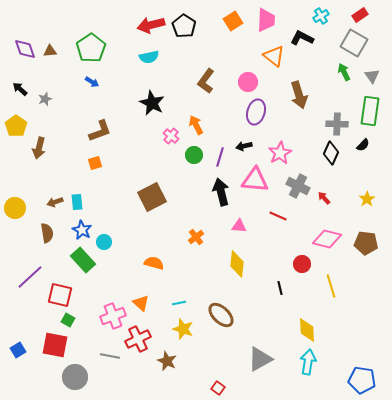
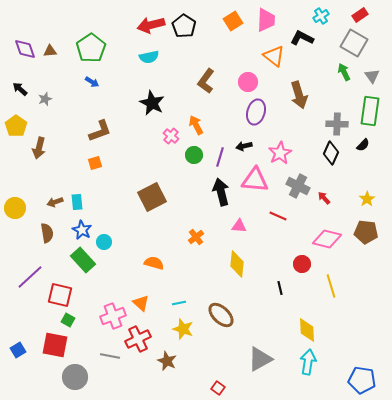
brown pentagon at (366, 243): moved 11 px up
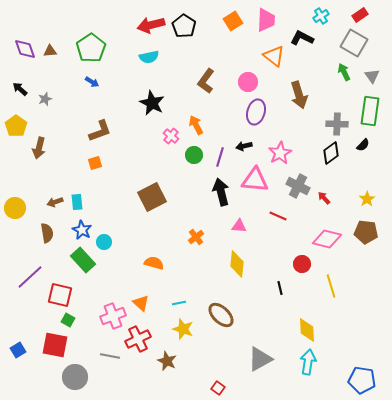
black diamond at (331, 153): rotated 30 degrees clockwise
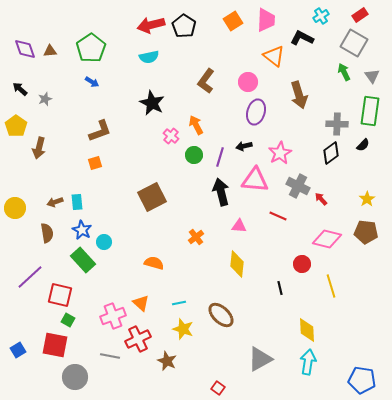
red arrow at (324, 198): moved 3 px left, 1 px down
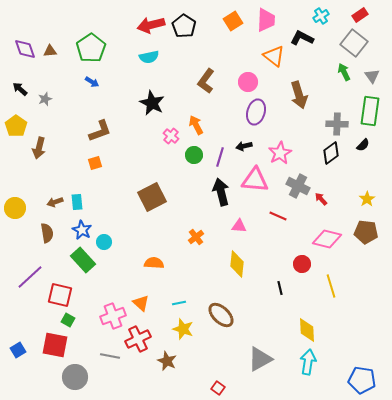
gray square at (354, 43): rotated 8 degrees clockwise
orange semicircle at (154, 263): rotated 12 degrees counterclockwise
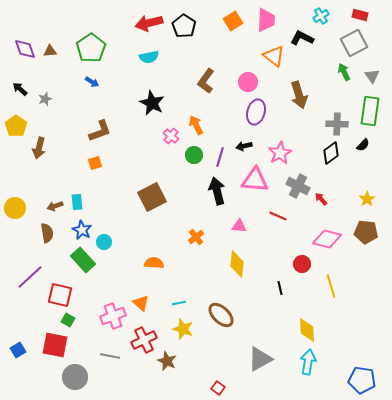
red rectangle at (360, 15): rotated 49 degrees clockwise
red arrow at (151, 25): moved 2 px left, 2 px up
gray square at (354, 43): rotated 24 degrees clockwise
black arrow at (221, 192): moved 4 px left, 1 px up
brown arrow at (55, 202): moved 4 px down
red cross at (138, 339): moved 6 px right, 1 px down
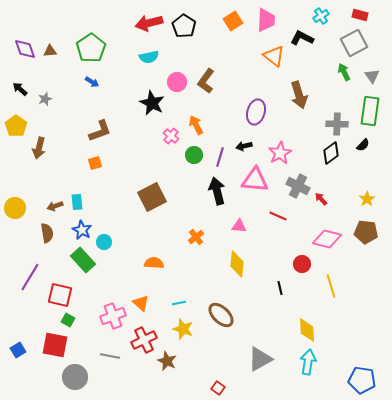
pink circle at (248, 82): moved 71 px left
purple line at (30, 277): rotated 16 degrees counterclockwise
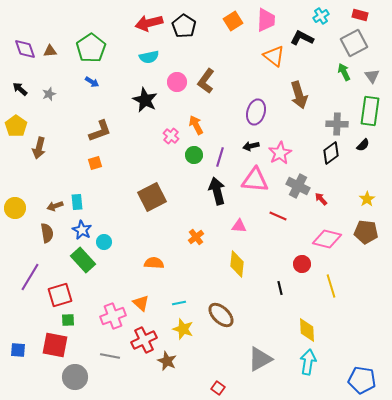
gray star at (45, 99): moved 4 px right, 5 px up
black star at (152, 103): moved 7 px left, 3 px up
black arrow at (244, 146): moved 7 px right
red square at (60, 295): rotated 30 degrees counterclockwise
green square at (68, 320): rotated 32 degrees counterclockwise
blue square at (18, 350): rotated 35 degrees clockwise
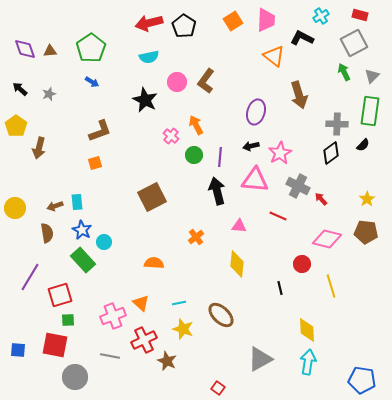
gray triangle at (372, 76): rotated 21 degrees clockwise
purple line at (220, 157): rotated 12 degrees counterclockwise
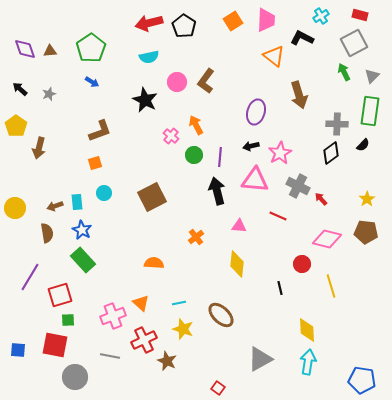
cyan circle at (104, 242): moved 49 px up
